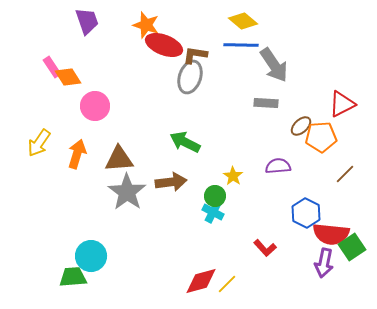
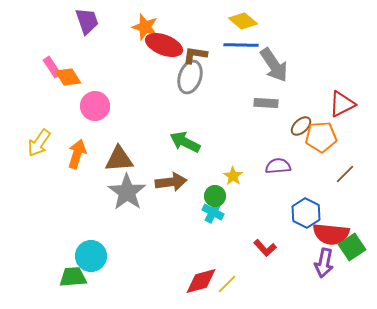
orange star: moved 1 px left, 2 px down
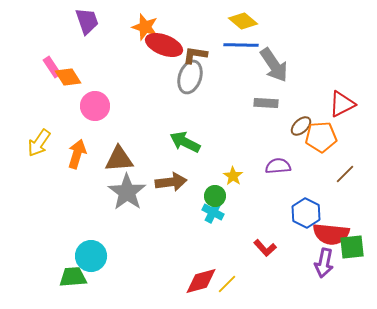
green square: rotated 28 degrees clockwise
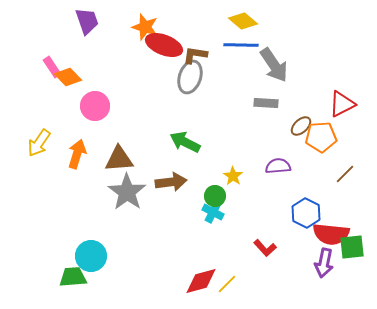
orange diamond: rotated 12 degrees counterclockwise
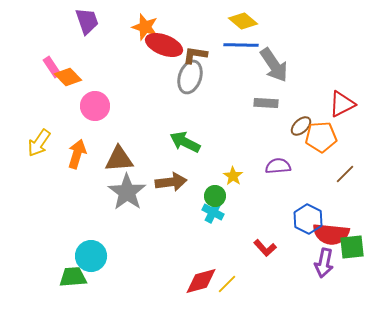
blue hexagon: moved 2 px right, 6 px down
